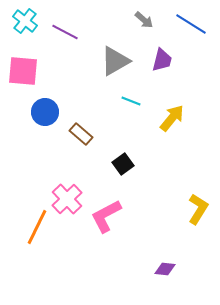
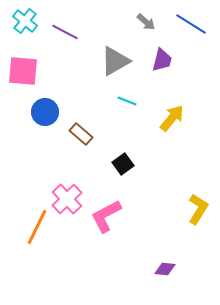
gray arrow: moved 2 px right, 2 px down
cyan line: moved 4 px left
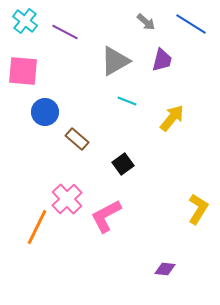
brown rectangle: moved 4 px left, 5 px down
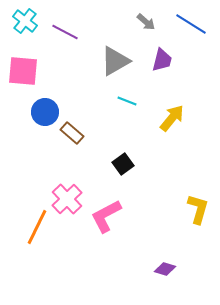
brown rectangle: moved 5 px left, 6 px up
yellow L-shape: rotated 16 degrees counterclockwise
purple diamond: rotated 10 degrees clockwise
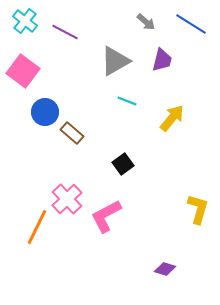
pink square: rotated 32 degrees clockwise
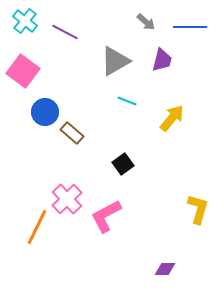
blue line: moved 1 px left, 3 px down; rotated 32 degrees counterclockwise
purple diamond: rotated 15 degrees counterclockwise
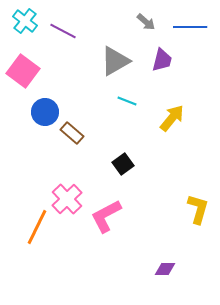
purple line: moved 2 px left, 1 px up
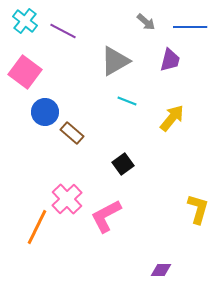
purple trapezoid: moved 8 px right
pink square: moved 2 px right, 1 px down
purple diamond: moved 4 px left, 1 px down
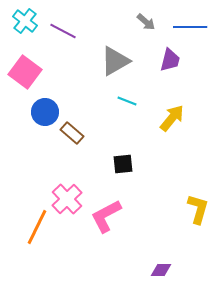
black square: rotated 30 degrees clockwise
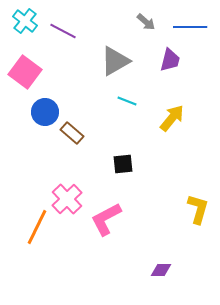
pink L-shape: moved 3 px down
